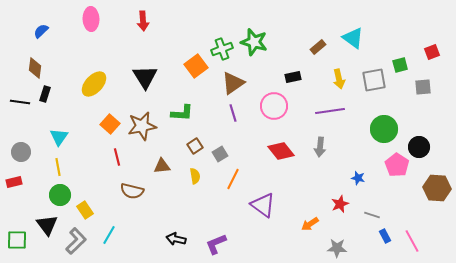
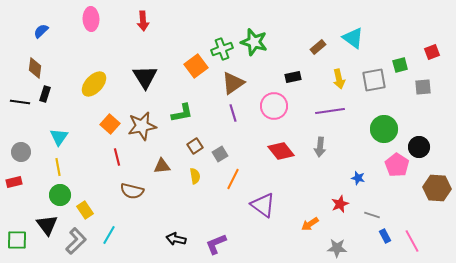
green L-shape at (182, 113): rotated 15 degrees counterclockwise
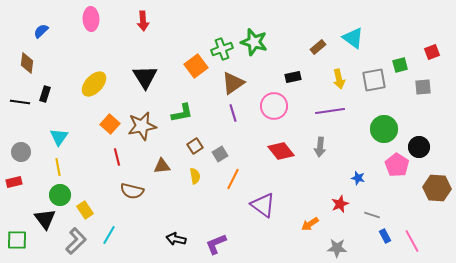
brown diamond at (35, 68): moved 8 px left, 5 px up
black triangle at (47, 225): moved 2 px left, 6 px up
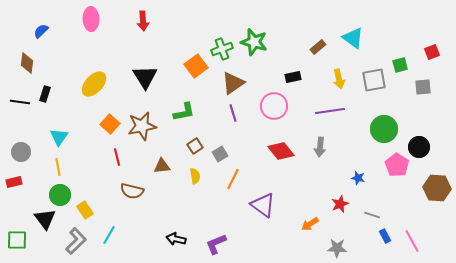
green L-shape at (182, 113): moved 2 px right, 1 px up
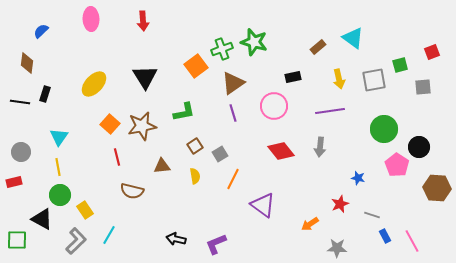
black triangle at (45, 219): moved 3 px left; rotated 25 degrees counterclockwise
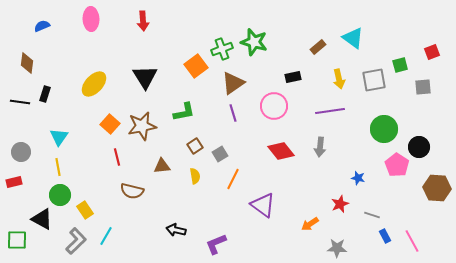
blue semicircle at (41, 31): moved 1 px right, 5 px up; rotated 21 degrees clockwise
cyan line at (109, 235): moved 3 px left, 1 px down
black arrow at (176, 239): moved 9 px up
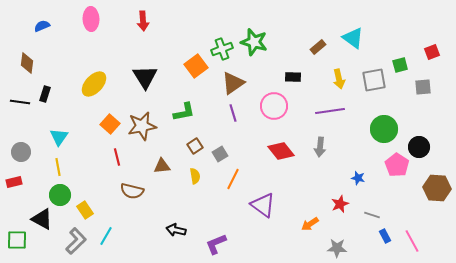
black rectangle at (293, 77): rotated 14 degrees clockwise
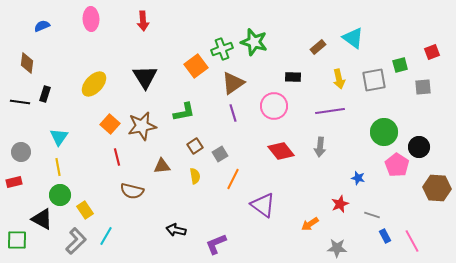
green circle at (384, 129): moved 3 px down
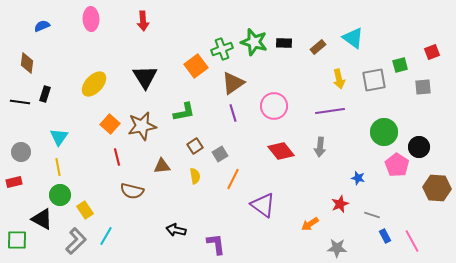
black rectangle at (293, 77): moved 9 px left, 34 px up
purple L-shape at (216, 244): rotated 105 degrees clockwise
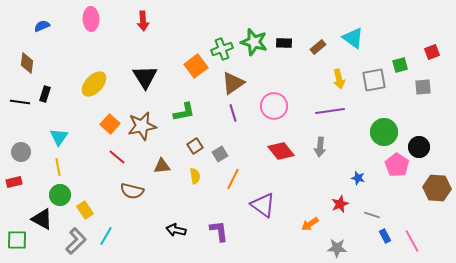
red line at (117, 157): rotated 36 degrees counterclockwise
purple L-shape at (216, 244): moved 3 px right, 13 px up
